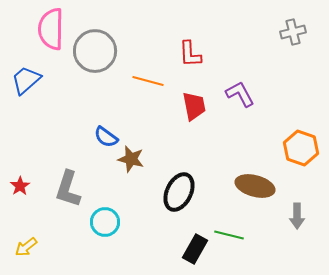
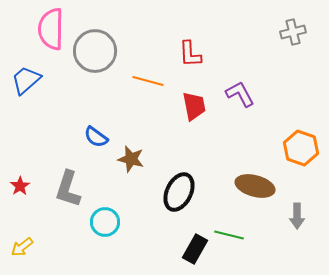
blue semicircle: moved 10 px left
yellow arrow: moved 4 px left
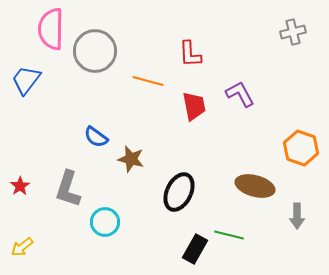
blue trapezoid: rotated 12 degrees counterclockwise
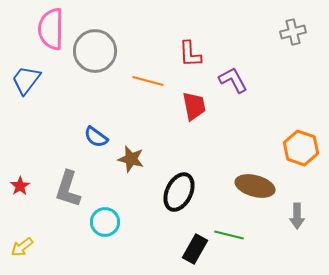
purple L-shape: moved 7 px left, 14 px up
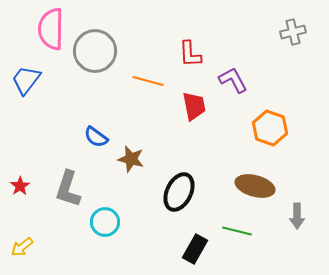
orange hexagon: moved 31 px left, 20 px up
green line: moved 8 px right, 4 px up
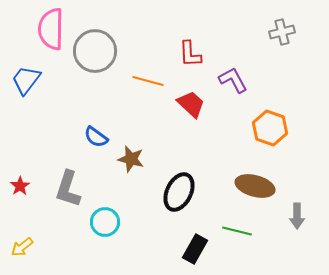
gray cross: moved 11 px left
red trapezoid: moved 3 px left, 2 px up; rotated 36 degrees counterclockwise
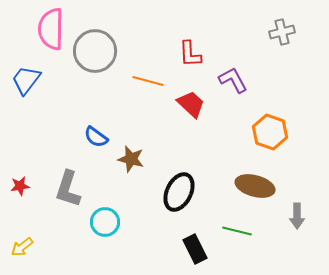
orange hexagon: moved 4 px down
red star: rotated 24 degrees clockwise
black rectangle: rotated 56 degrees counterclockwise
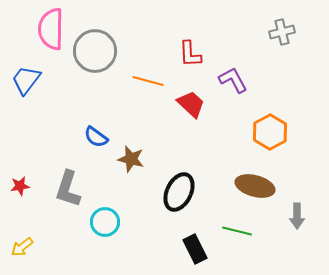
orange hexagon: rotated 12 degrees clockwise
